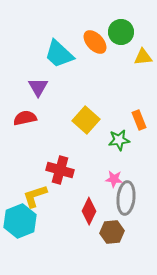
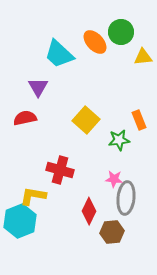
yellow L-shape: moved 2 px left; rotated 28 degrees clockwise
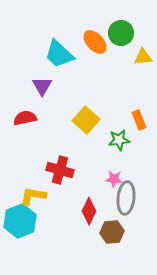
green circle: moved 1 px down
purple triangle: moved 4 px right, 1 px up
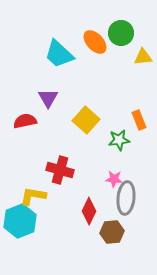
purple triangle: moved 6 px right, 12 px down
red semicircle: moved 3 px down
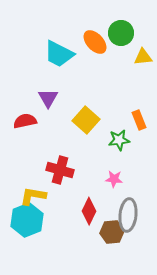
cyan trapezoid: rotated 16 degrees counterclockwise
gray ellipse: moved 2 px right, 17 px down
cyan hexagon: moved 7 px right, 1 px up
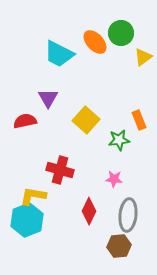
yellow triangle: rotated 30 degrees counterclockwise
brown hexagon: moved 7 px right, 14 px down
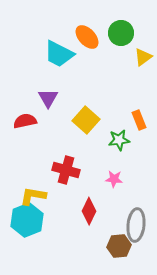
orange ellipse: moved 8 px left, 5 px up
red cross: moved 6 px right
gray ellipse: moved 8 px right, 10 px down
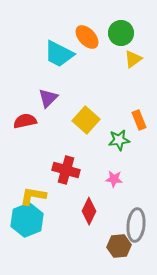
yellow triangle: moved 10 px left, 2 px down
purple triangle: rotated 15 degrees clockwise
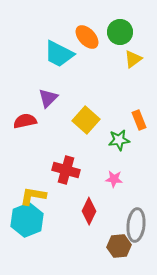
green circle: moved 1 px left, 1 px up
